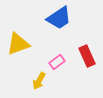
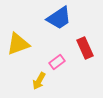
red rectangle: moved 2 px left, 8 px up
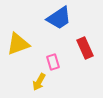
pink rectangle: moved 4 px left; rotated 70 degrees counterclockwise
yellow arrow: moved 1 px down
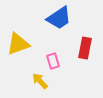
red rectangle: rotated 35 degrees clockwise
pink rectangle: moved 1 px up
yellow arrow: moved 1 px right, 1 px up; rotated 108 degrees clockwise
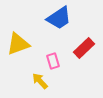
red rectangle: moved 1 px left; rotated 35 degrees clockwise
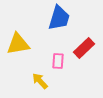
blue trapezoid: rotated 40 degrees counterclockwise
yellow triangle: rotated 10 degrees clockwise
pink rectangle: moved 5 px right; rotated 21 degrees clockwise
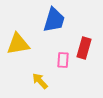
blue trapezoid: moved 5 px left, 2 px down
red rectangle: rotated 30 degrees counterclockwise
pink rectangle: moved 5 px right, 1 px up
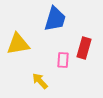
blue trapezoid: moved 1 px right, 1 px up
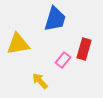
red rectangle: moved 1 px down
pink rectangle: rotated 35 degrees clockwise
